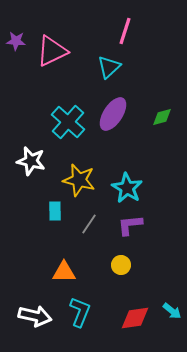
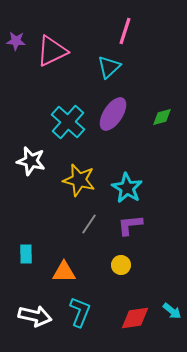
cyan rectangle: moved 29 px left, 43 px down
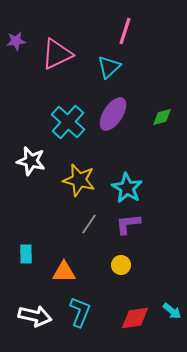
purple star: rotated 12 degrees counterclockwise
pink triangle: moved 5 px right, 3 px down
purple L-shape: moved 2 px left, 1 px up
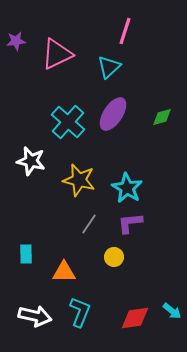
purple L-shape: moved 2 px right, 1 px up
yellow circle: moved 7 px left, 8 px up
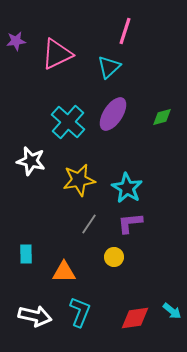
yellow star: rotated 24 degrees counterclockwise
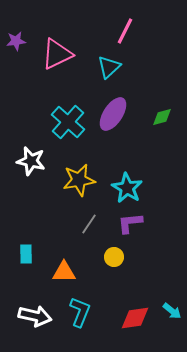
pink line: rotated 8 degrees clockwise
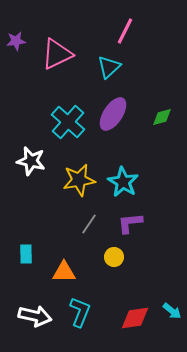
cyan star: moved 4 px left, 6 px up
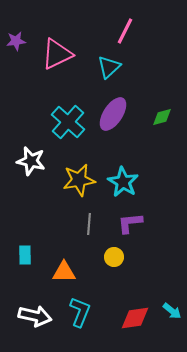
gray line: rotated 30 degrees counterclockwise
cyan rectangle: moved 1 px left, 1 px down
